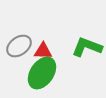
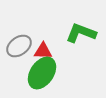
green L-shape: moved 6 px left, 14 px up
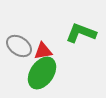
gray ellipse: rotated 70 degrees clockwise
red triangle: rotated 12 degrees counterclockwise
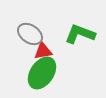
green L-shape: moved 1 px left, 1 px down
gray ellipse: moved 11 px right, 12 px up
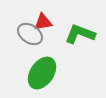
red triangle: moved 29 px up
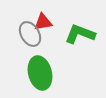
gray ellipse: rotated 25 degrees clockwise
green ellipse: moved 2 px left; rotated 48 degrees counterclockwise
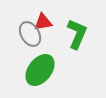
green L-shape: moved 3 px left; rotated 92 degrees clockwise
green ellipse: moved 3 px up; rotated 52 degrees clockwise
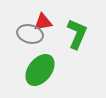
gray ellipse: rotated 45 degrees counterclockwise
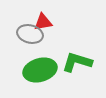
green L-shape: moved 28 px down; rotated 96 degrees counterclockwise
green ellipse: rotated 36 degrees clockwise
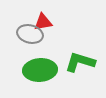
green L-shape: moved 3 px right
green ellipse: rotated 12 degrees clockwise
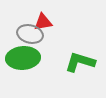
green ellipse: moved 17 px left, 12 px up
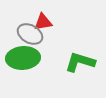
gray ellipse: rotated 15 degrees clockwise
